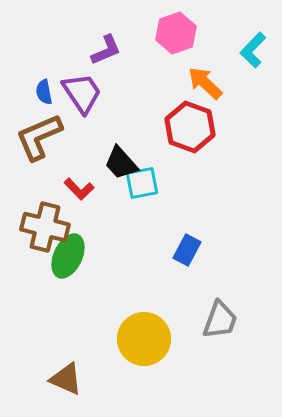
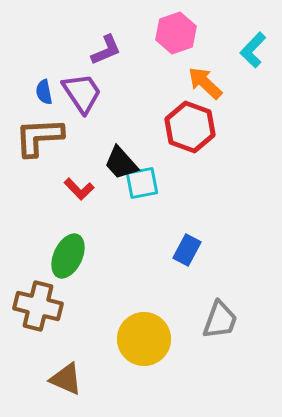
brown L-shape: rotated 20 degrees clockwise
brown cross: moved 7 px left, 79 px down
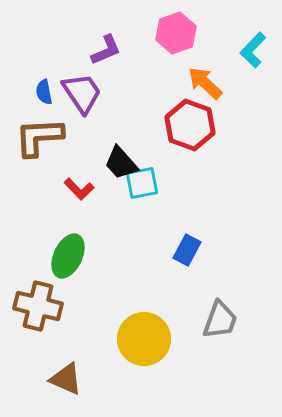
red hexagon: moved 2 px up
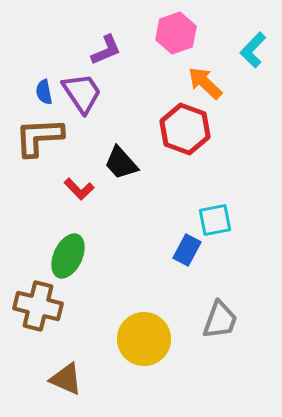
red hexagon: moved 5 px left, 4 px down
cyan square: moved 73 px right, 37 px down
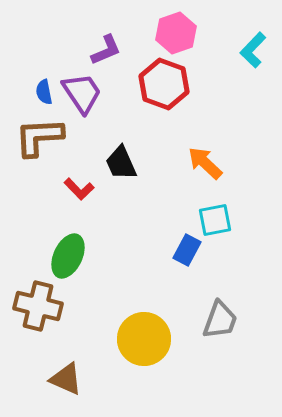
orange arrow: moved 80 px down
red hexagon: moved 21 px left, 45 px up
black trapezoid: rotated 18 degrees clockwise
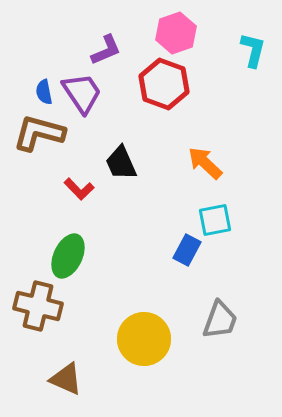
cyan L-shape: rotated 150 degrees clockwise
brown L-shape: moved 4 px up; rotated 18 degrees clockwise
